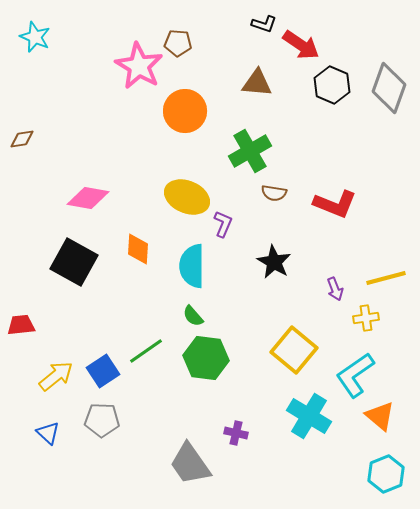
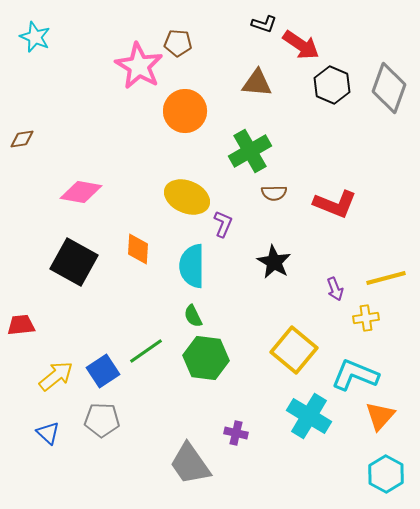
brown semicircle: rotated 10 degrees counterclockwise
pink diamond: moved 7 px left, 6 px up
green semicircle: rotated 15 degrees clockwise
cyan L-shape: rotated 57 degrees clockwise
orange triangle: rotated 32 degrees clockwise
cyan hexagon: rotated 9 degrees counterclockwise
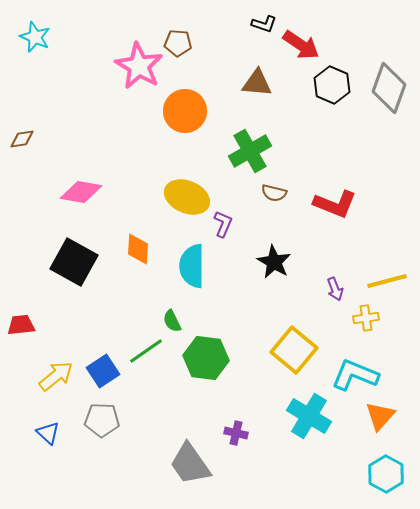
brown semicircle: rotated 15 degrees clockwise
yellow line: moved 1 px right, 3 px down
green semicircle: moved 21 px left, 5 px down
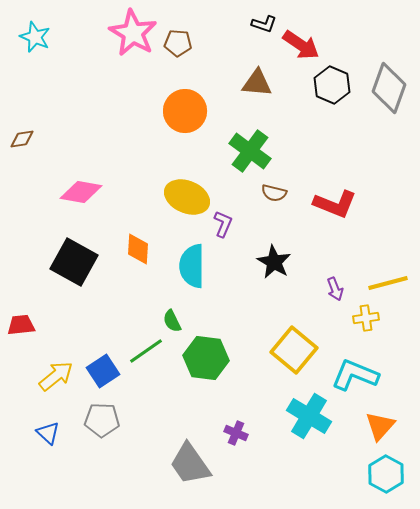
pink star: moved 6 px left, 33 px up
green cross: rotated 24 degrees counterclockwise
yellow line: moved 1 px right, 2 px down
orange triangle: moved 10 px down
purple cross: rotated 10 degrees clockwise
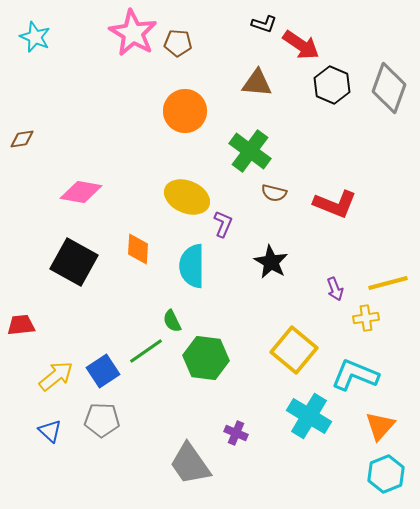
black star: moved 3 px left
blue triangle: moved 2 px right, 2 px up
cyan hexagon: rotated 9 degrees clockwise
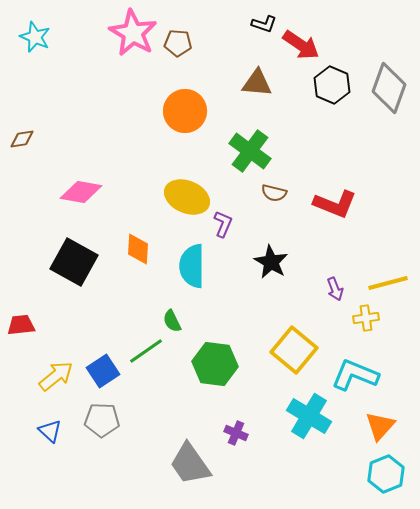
green hexagon: moved 9 px right, 6 px down
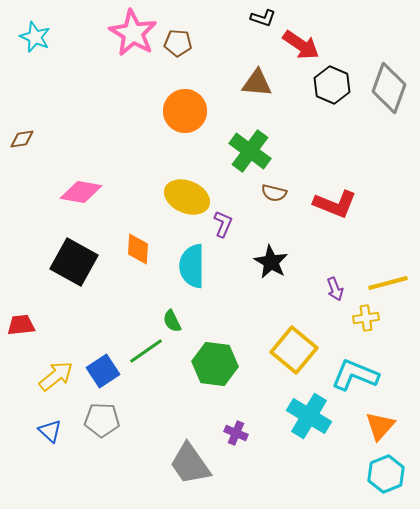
black L-shape: moved 1 px left, 6 px up
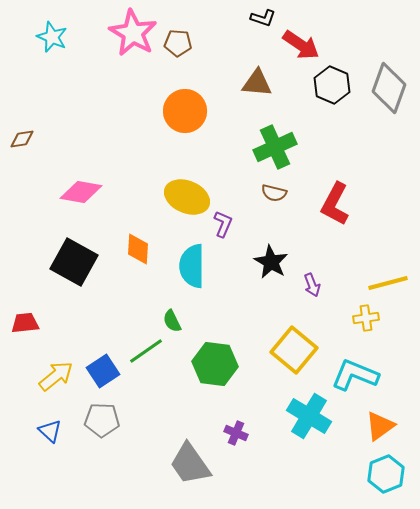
cyan star: moved 17 px right
green cross: moved 25 px right, 4 px up; rotated 30 degrees clockwise
red L-shape: rotated 96 degrees clockwise
purple arrow: moved 23 px left, 4 px up
red trapezoid: moved 4 px right, 2 px up
orange triangle: rotated 12 degrees clockwise
